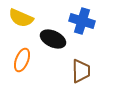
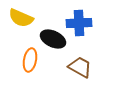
blue cross: moved 3 px left, 2 px down; rotated 20 degrees counterclockwise
orange ellipse: moved 8 px right; rotated 10 degrees counterclockwise
brown trapezoid: moved 1 px left, 4 px up; rotated 60 degrees counterclockwise
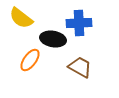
yellow semicircle: rotated 15 degrees clockwise
black ellipse: rotated 15 degrees counterclockwise
orange ellipse: rotated 25 degrees clockwise
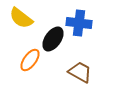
blue cross: rotated 10 degrees clockwise
black ellipse: rotated 65 degrees counterclockwise
brown trapezoid: moved 5 px down
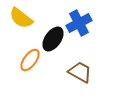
blue cross: rotated 35 degrees counterclockwise
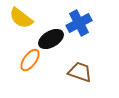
black ellipse: moved 2 px left; rotated 25 degrees clockwise
brown trapezoid: rotated 10 degrees counterclockwise
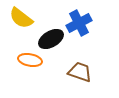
orange ellipse: rotated 65 degrees clockwise
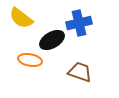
blue cross: rotated 15 degrees clockwise
black ellipse: moved 1 px right, 1 px down
